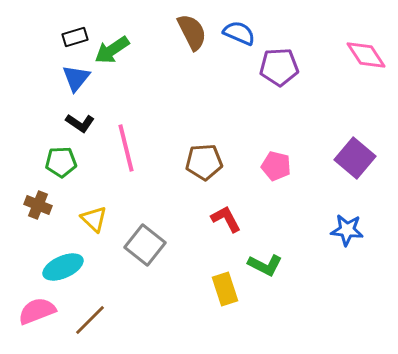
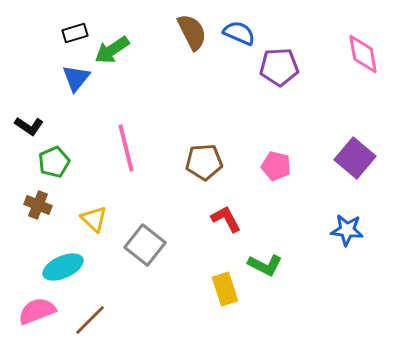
black rectangle: moved 4 px up
pink diamond: moved 3 px left, 1 px up; rotated 24 degrees clockwise
black L-shape: moved 51 px left, 3 px down
green pentagon: moved 7 px left; rotated 20 degrees counterclockwise
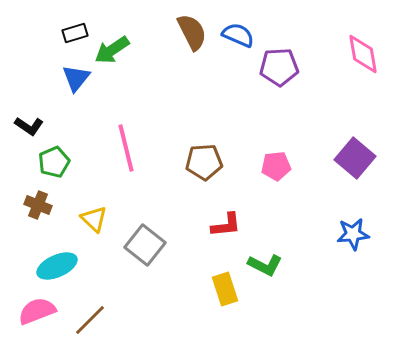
blue semicircle: moved 1 px left, 2 px down
pink pentagon: rotated 20 degrees counterclockwise
red L-shape: moved 6 px down; rotated 112 degrees clockwise
blue star: moved 6 px right, 4 px down; rotated 12 degrees counterclockwise
cyan ellipse: moved 6 px left, 1 px up
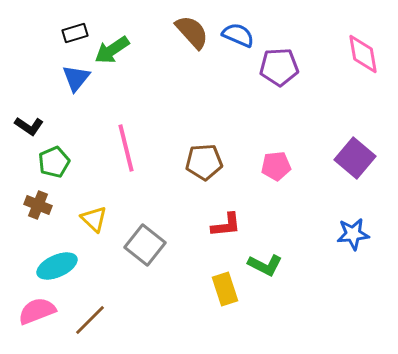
brown semicircle: rotated 15 degrees counterclockwise
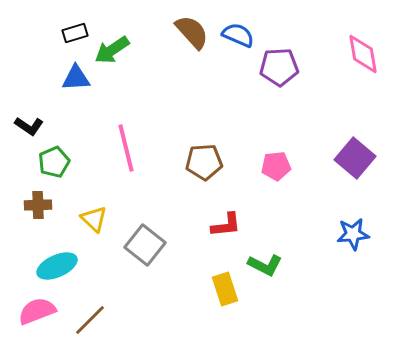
blue triangle: rotated 48 degrees clockwise
brown cross: rotated 24 degrees counterclockwise
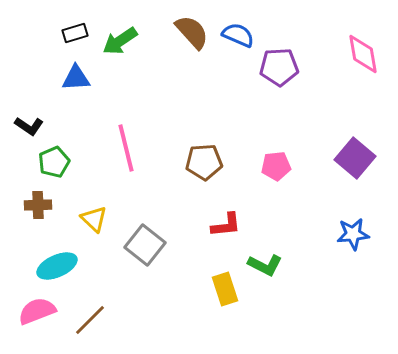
green arrow: moved 8 px right, 9 px up
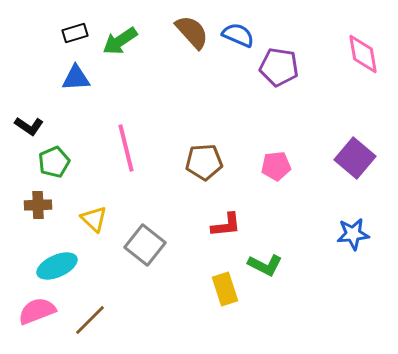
purple pentagon: rotated 12 degrees clockwise
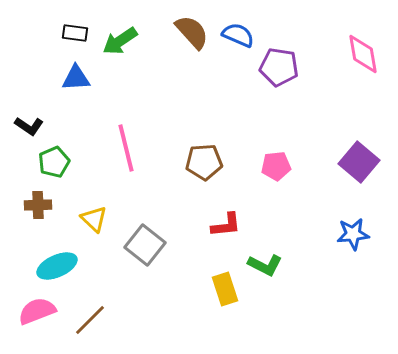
black rectangle: rotated 25 degrees clockwise
purple square: moved 4 px right, 4 px down
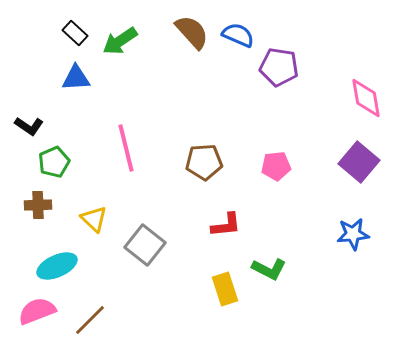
black rectangle: rotated 35 degrees clockwise
pink diamond: moved 3 px right, 44 px down
green L-shape: moved 4 px right, 4 px down
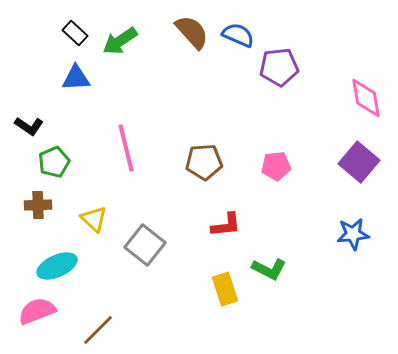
purple pentagon: rotated 15 degrees counterclockwise
brown line: moved 8 px right, 10 px down
